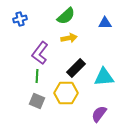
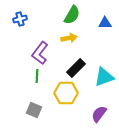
green semicircle: moved 6 px right, 1 px up; rotated 18 degrees counterclockwise
cyan triangle: rotated 15 degrees counterclockwise
gray square: moved 3 px left, 9 px down
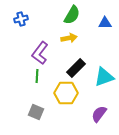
blue cross: moved 1 px right
gray square: moved 2 px right, 2 px down
